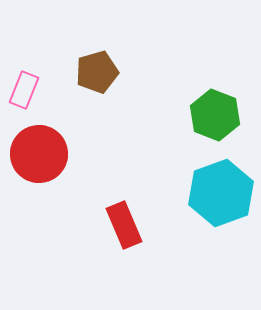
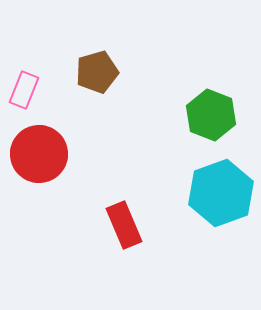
green hexagon: moved 4 px left
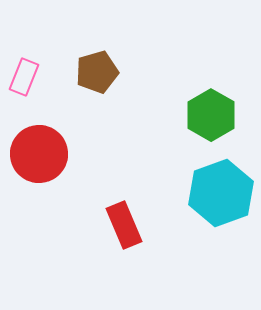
pink rectangle: moved 13 px up
green hexagon: rotated 9 degrees clockwise
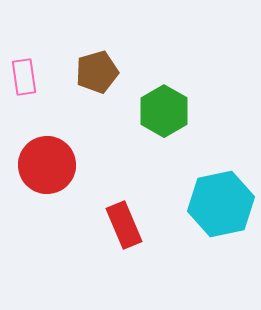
pink rectangle: rotated 30 degrees counterclockwise
green hexagon: moved 47 px left, 4 px up
red circle: moved 8 px right, 11 px down
cyan hexagon: moved 11 px down; rotated 8 degrees clockwise
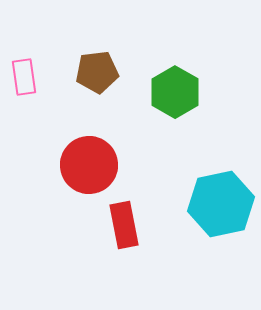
brown pentagon: rotated 9 degrees clockwise
green hexagon: moved 11 px right, 19 px up
red circle: moved 42 px right
red rectangle: rotated 12 degrees clockwise
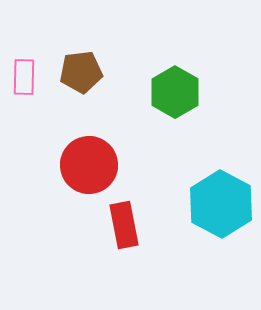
brown pentagon: moved 16 px left
pink rectangle: rotated 9 degrees clockwise
cyan hexagon: rotated 20 degrees counterclockwise
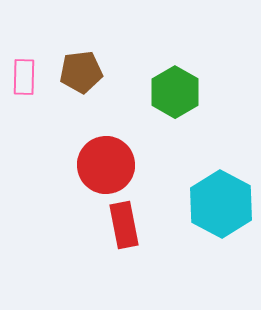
red circle: moved 17 px right
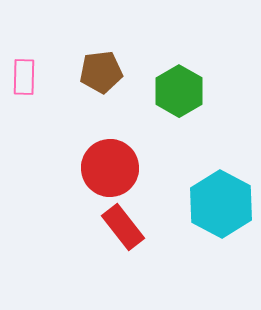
brown pentagon: moved 20 px right
green hexagon: moved 4 px right, 1 px up
red circle: moved 4 px right, 3 px down
red rectangle: moved 1 px left, 2 px down; rotated 27 degrees counterclockwise
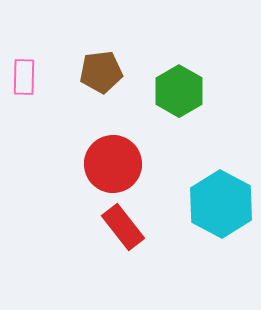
red circle: moved 3 px right, 4 px up
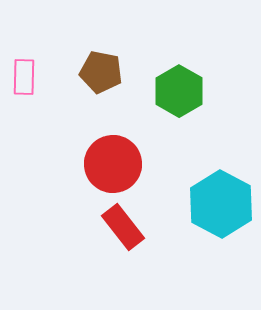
brown pentagon: rotated 18 degrees clockwise
